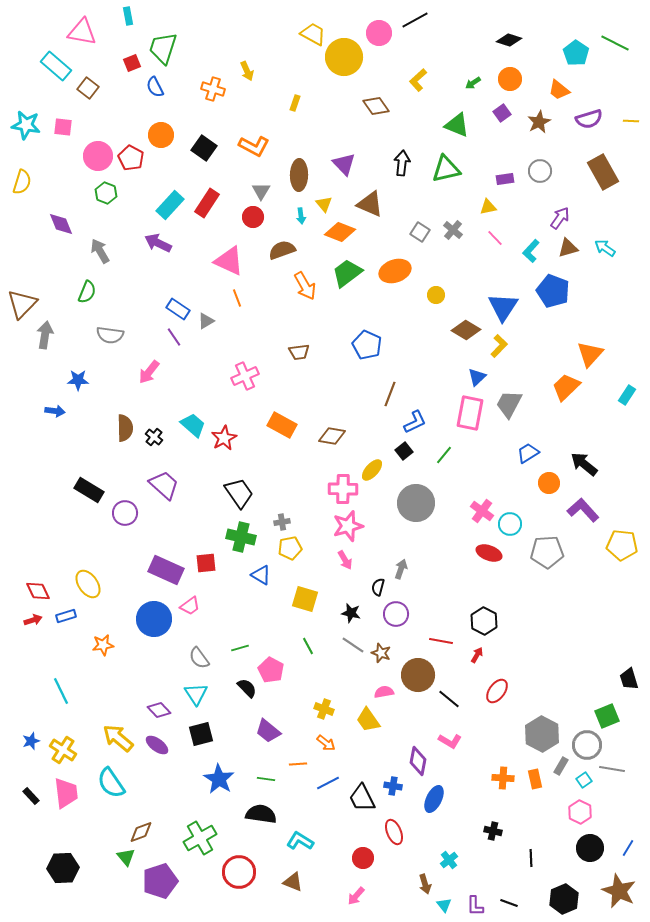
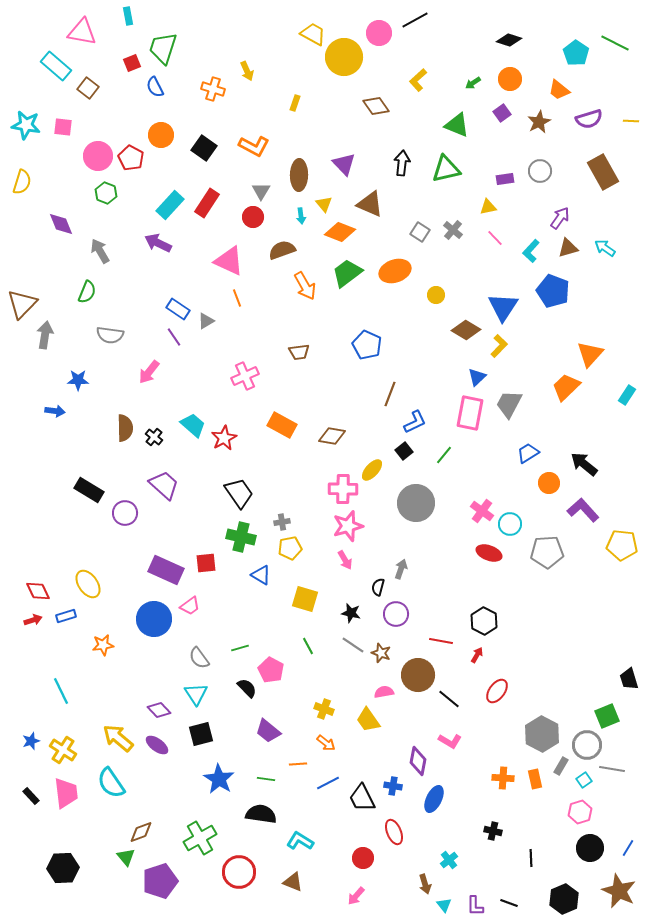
pink hexagon at (580, 812): rotated 15 degrees clockwise
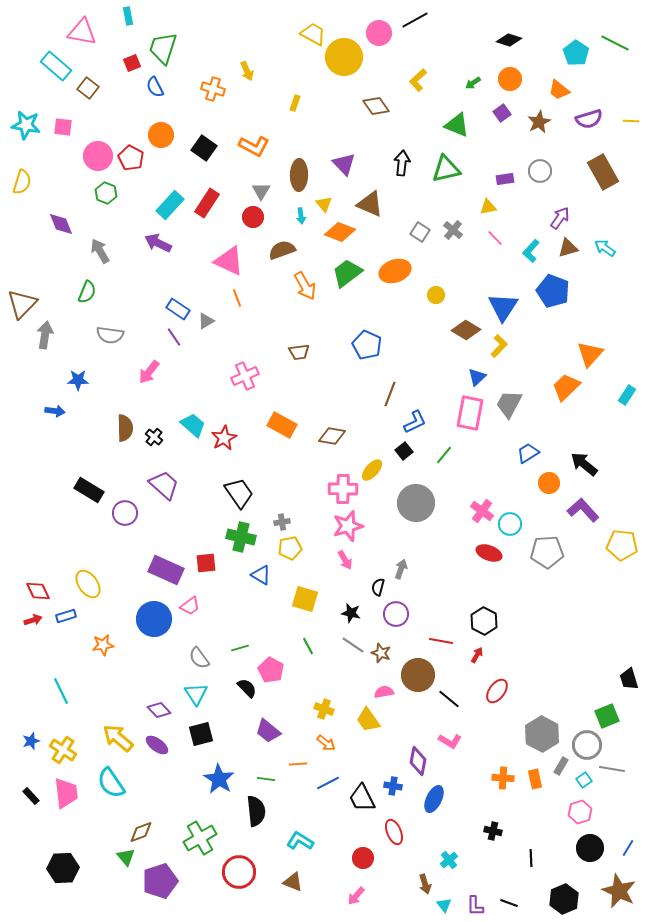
black semicircle at (261, 814): moved 5 px left, 3 px up; rotated 76 degrees clockwise
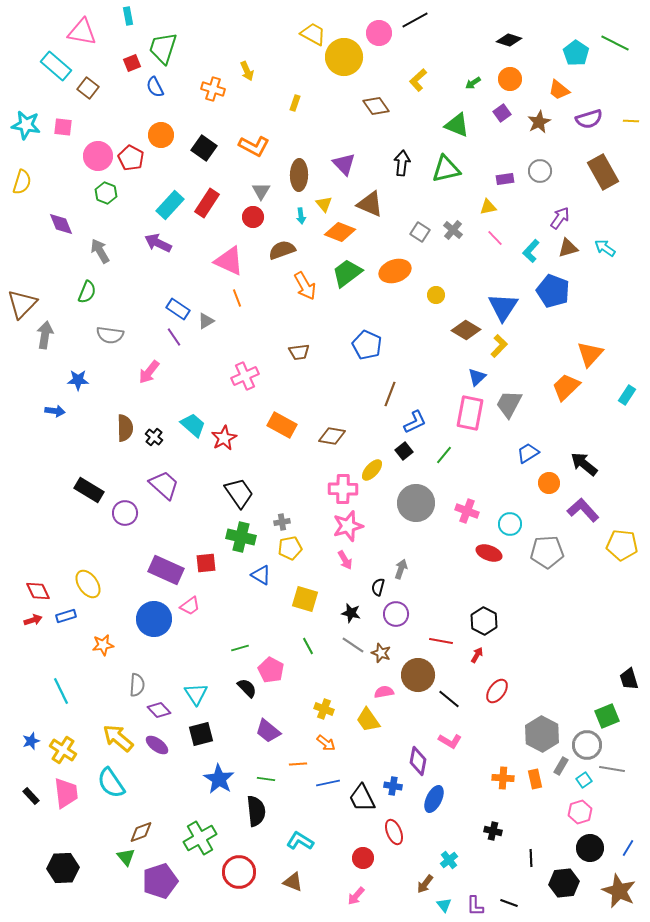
pink cross at (482, 511): moved 15 px left; rotated 15 degrees counterclockwise
gray semicircle at (199, 658): moved 62 px left, 27 px down; rotated 140 degrees counterclockwise
blue line at (328, 783): rotated 15 degrees clockwise
brown arrow at (425, 884): rotated 54 degrees clockwise
black hexagon at (564, 899): moved 16 px up; rotated 16 degrees clockwise
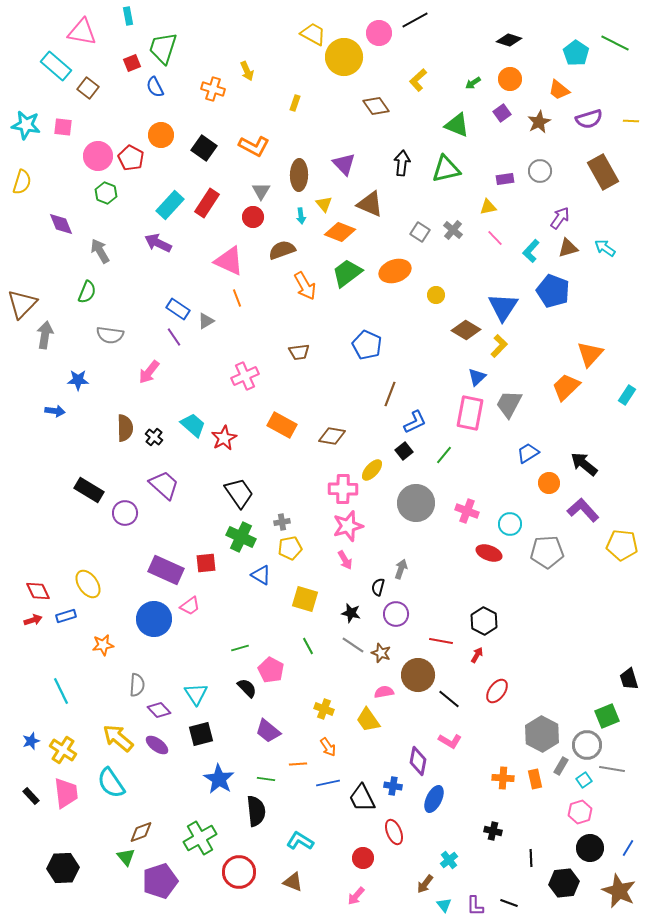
green cross at (241, 537): rotated 12 degrees clockwise
orange arrow at (326, 743): moved 2 px right, 4 px down; rotated 18 degrees clockwise
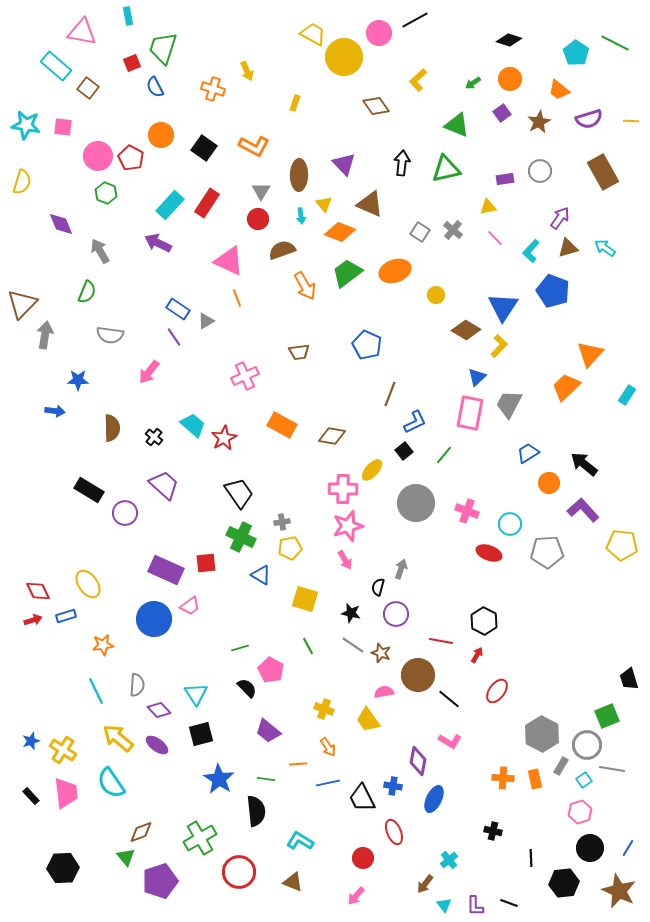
red circle at (253, 217): moved 5 px right, 2 px down
brown semicircle at (125, 428): moved 13 px left
cyan line at (61, 691): moved 35 px right
